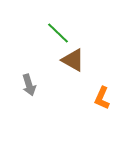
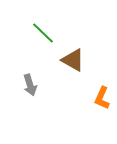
green line: moved 15 px left
gray arrow: moved 1 px right
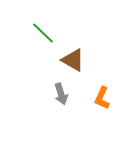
gray arrow: moved 31 px right, 9 px down
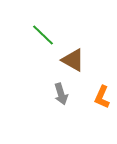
green line: moved 2 px down
orange L-shape: moved 1 px up
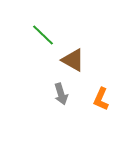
orange L-shape: moved 1 px left, 2 px down
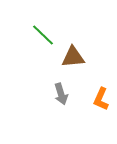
brown triangle: moved 3 px up; rotated 35 degrees counterclockwise
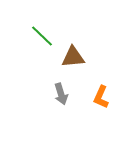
green line: moved 1 px left, 1 px down
orange L-shape: moved 2 px up
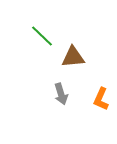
orange L-shape: moved 2 px down
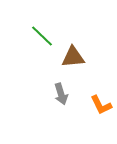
orange L-shape: moved 6 px down; rotated 50 degrees counterclockwise
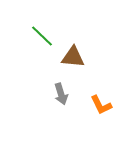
brown triangle: rotated 10 degrees clockwise
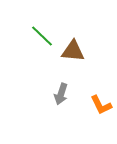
brown triangle: moved 6 px up
gray arrow: rotated 35 degrees clockwise
